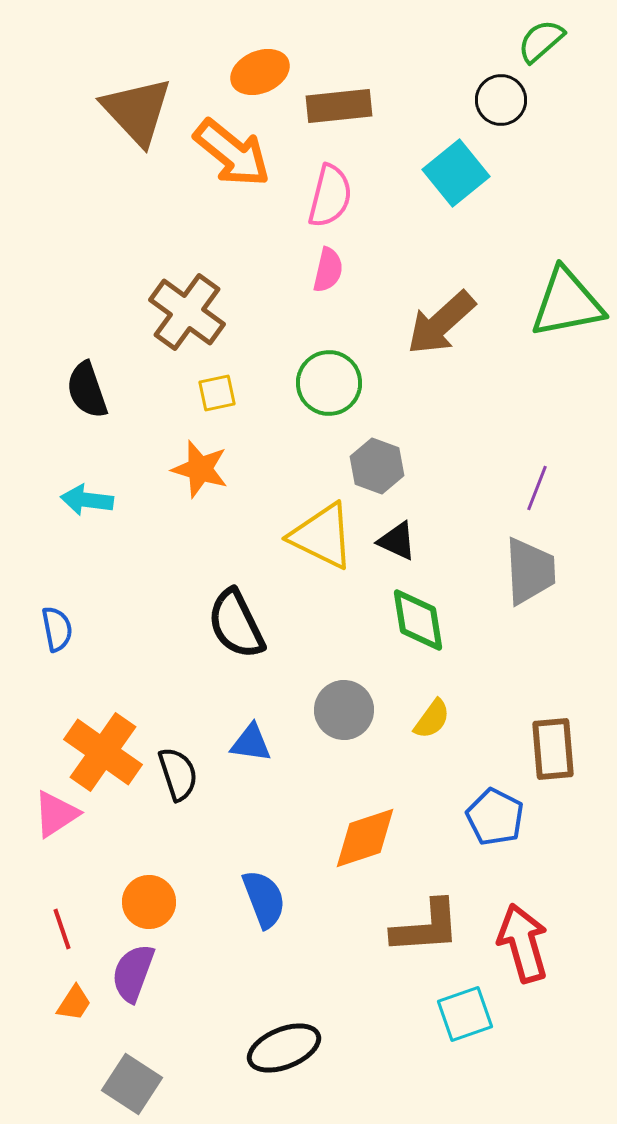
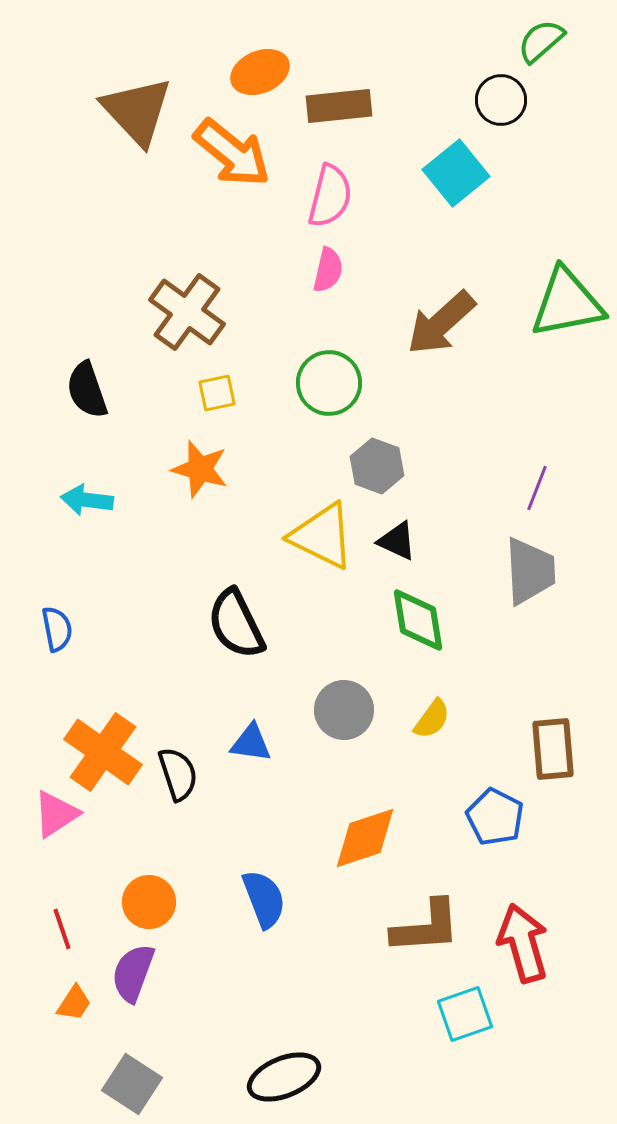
black ellipse at (284, 1048): moved 29 px down
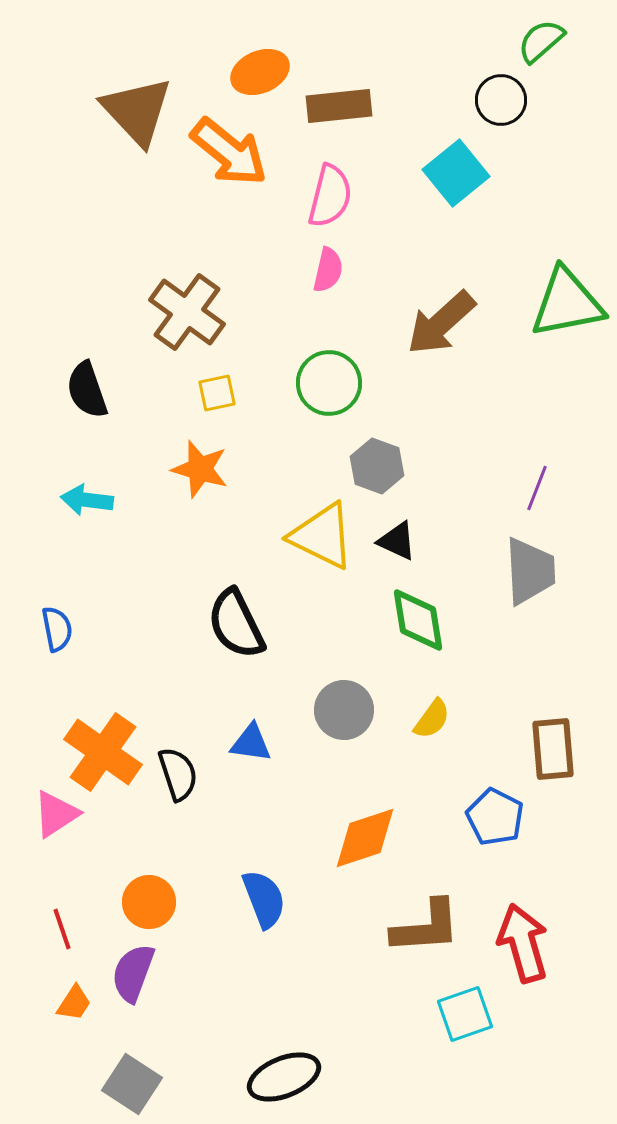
orange arrow at (232, 153): moved 3 px left, 1 px up
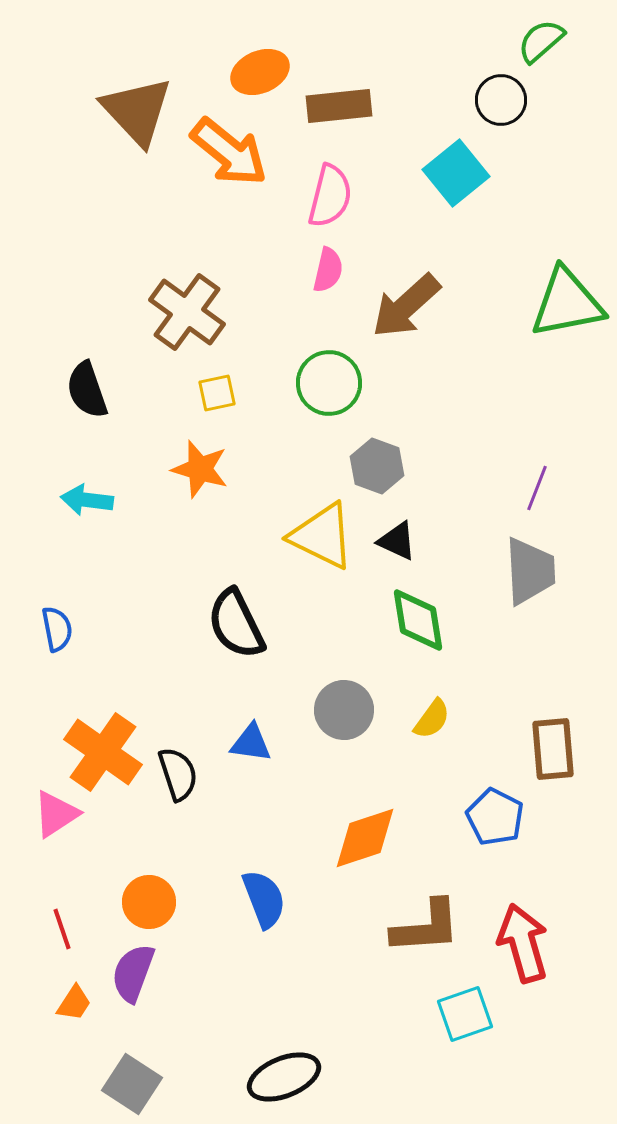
brown arrow at (441, 323): moved 35 px left, 17 px up
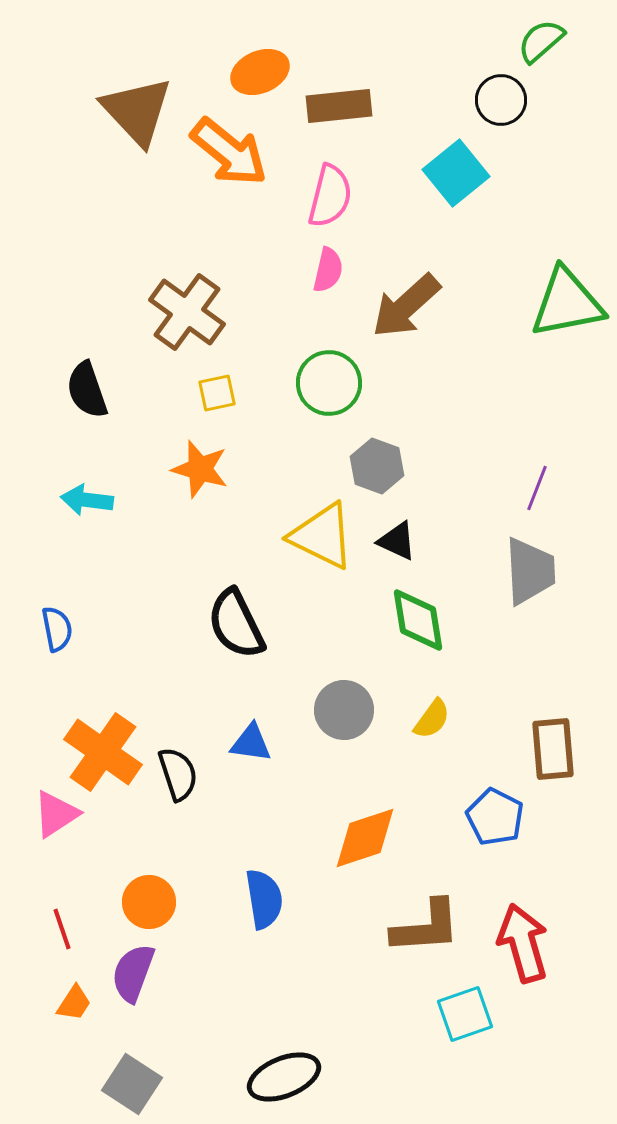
blue semicircle at (264, 899): rotated 12 degrees clockwise
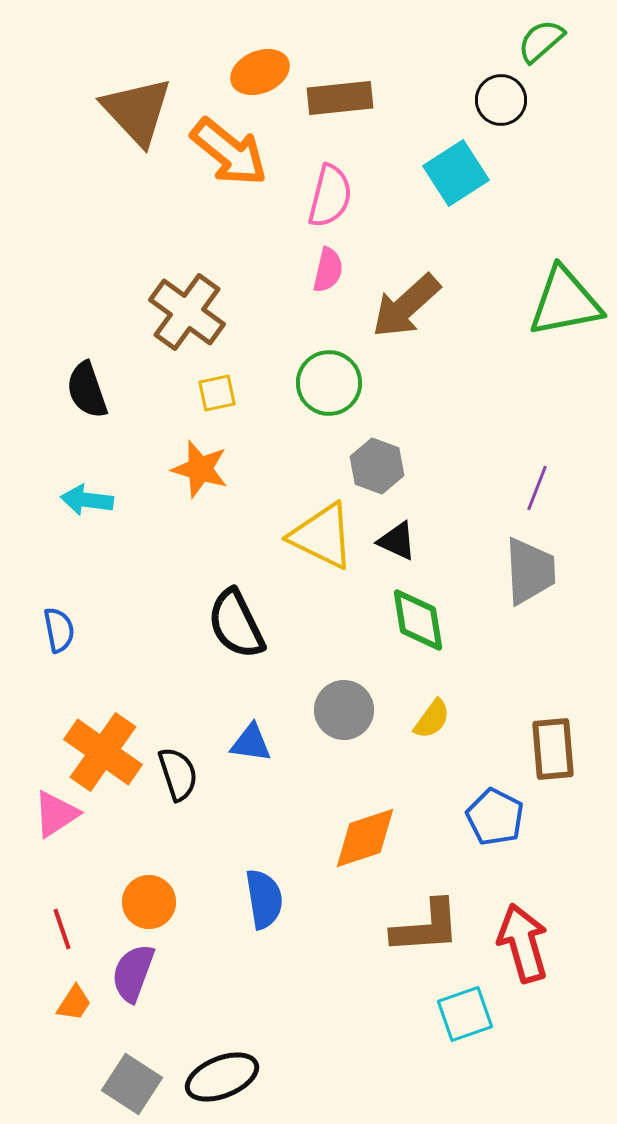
brown rectangle at (339, 106): moved 1 px right, 8 px up
cyan square at (456, 173): rotated 6 degrees clockwise
green triangle at (567, 303): moved 2 px left, 1 px up
blue semicircle at (57, 629): moved 2 px right, 1 px down
black ellipse at (284, 1077): moved 62 px left
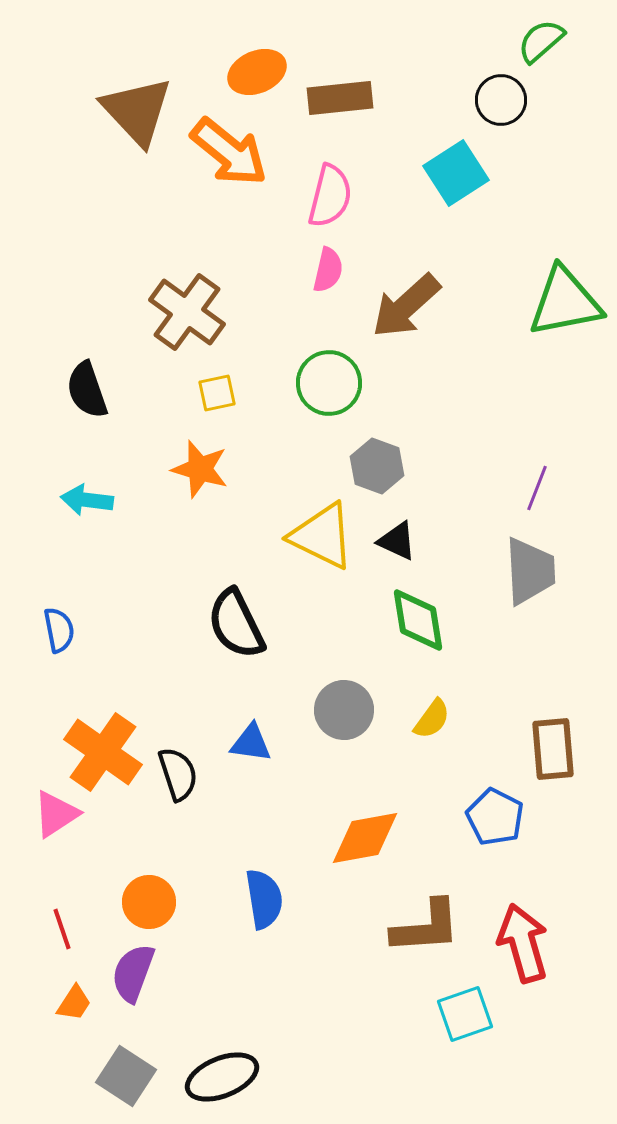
orange ellipse at (260, 72): moved 3 px left
orange diamond at (365, 838): rotated 8 degrees clockwise
gray square at (132, 1084): moved 6 px left, 8 px up
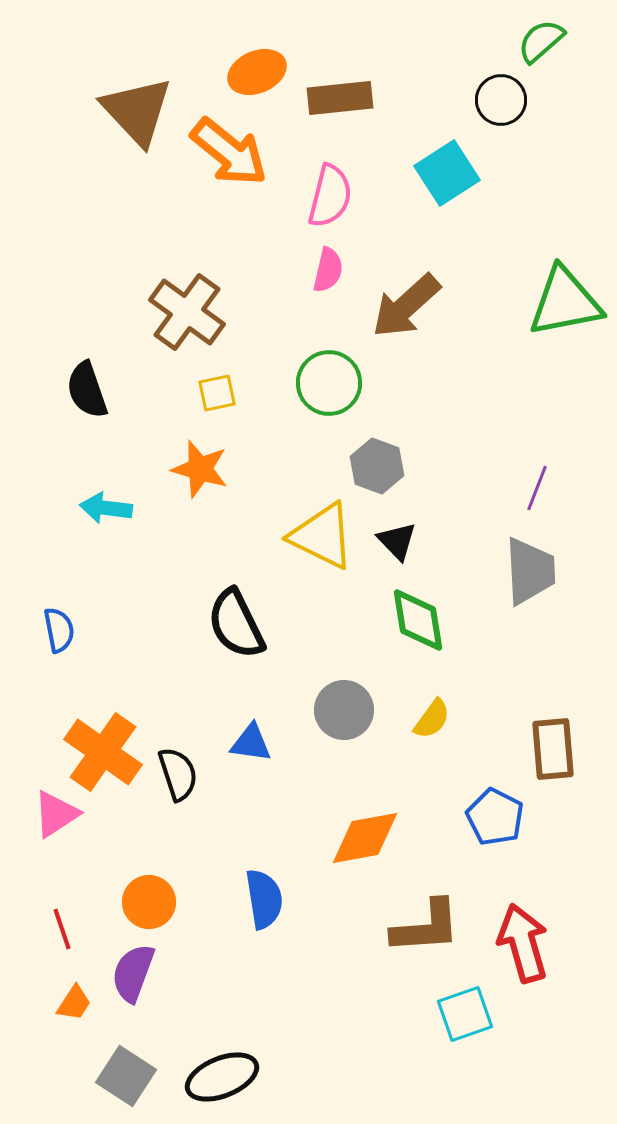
cyan square at (456, 173): moved 9 px left
cyan arrow at (87, 500): moved 19 px right, 8 px down
black triangle at (397, 541): rotated 21 degrees clockwise
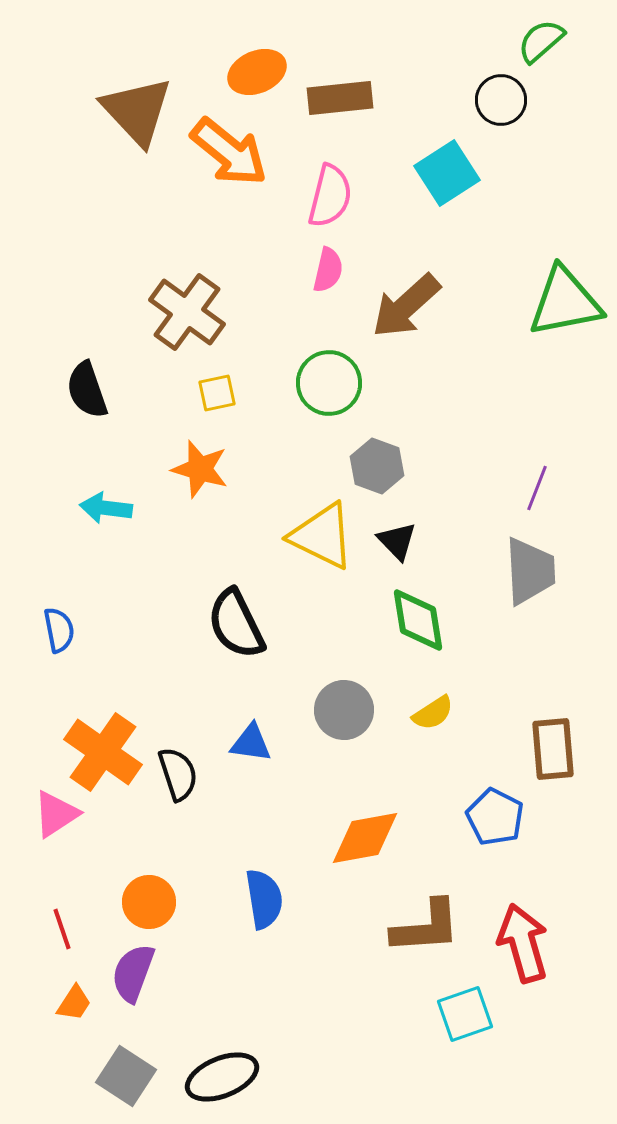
yellow semicircle at (432, 719): moved 1 px right, 6 px up; rotated 21 degrees clockwise
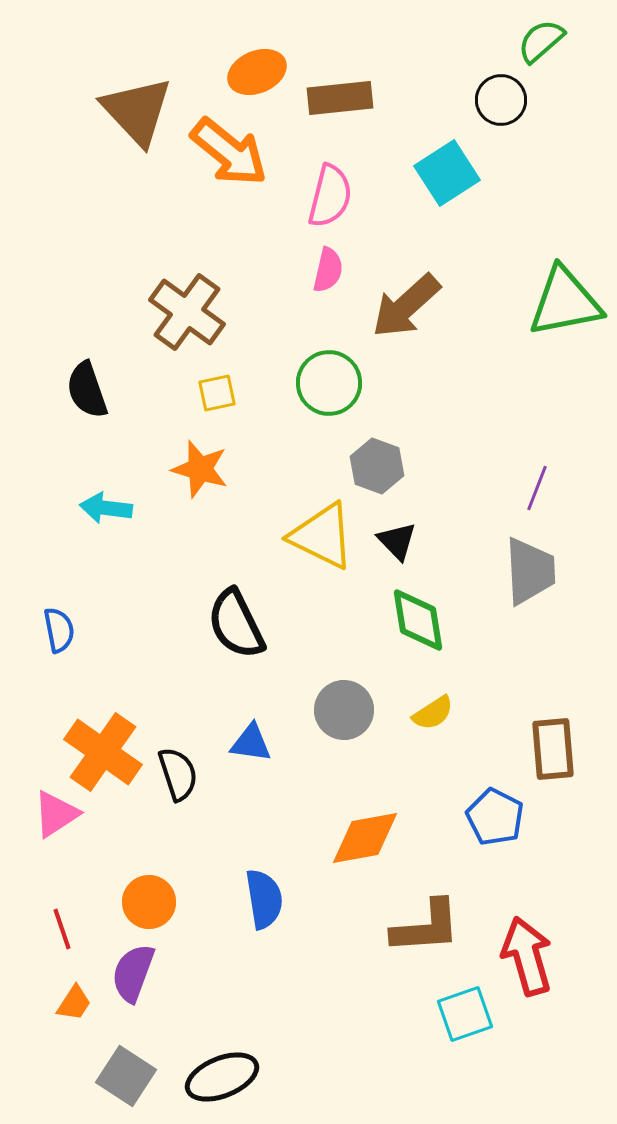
red arrow at (523, 943): moved 4 px right, 13 px down
